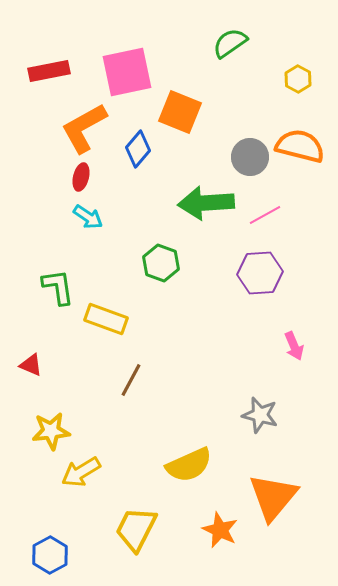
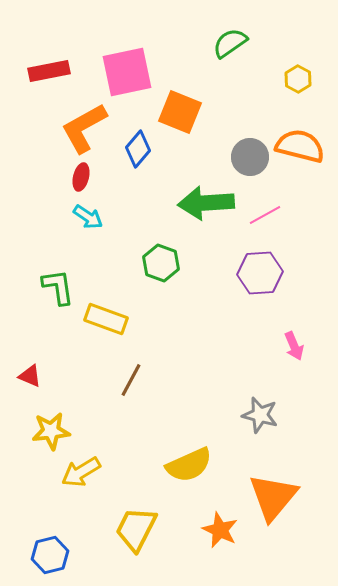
red triangle: moved 1 px left, 11 px down
blue hexagon: rotated 15 degrees clockwise
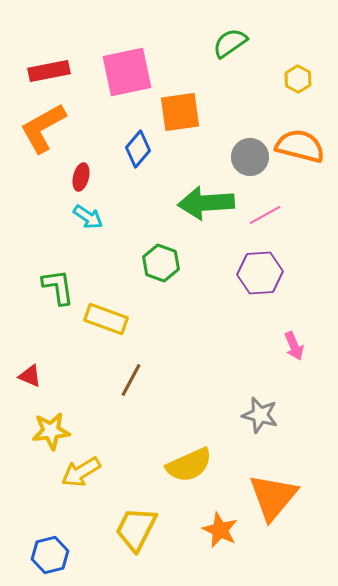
orange square: rotated 30 degrees counterclockwise
orange L-shape: moved 41 px left
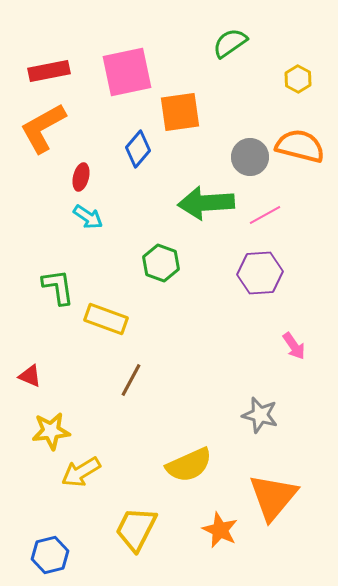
pink arrow: rotated 12 degrees counterclockwise
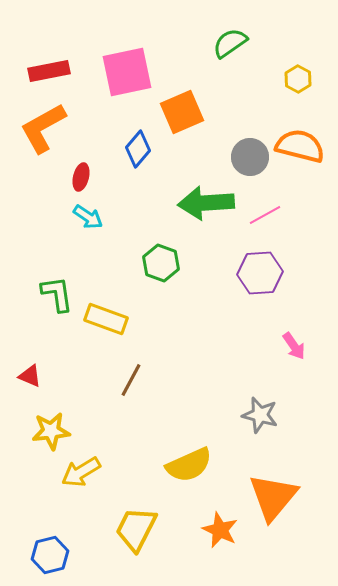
orange square: moved 2 px right; rotated 15 degrees counterclockwise
green L-shape: moved 1 px left, 7 px down
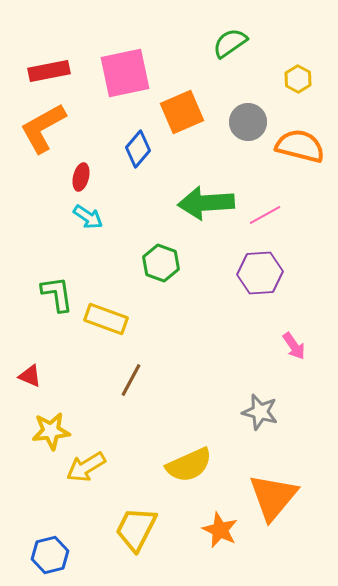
pink square: moved 2 px left, 1 px down
gray circle: moved 2 px left, 35 px up
gray star: moved 3 px up
yellow arrow: moved 5 px right, 5 px up
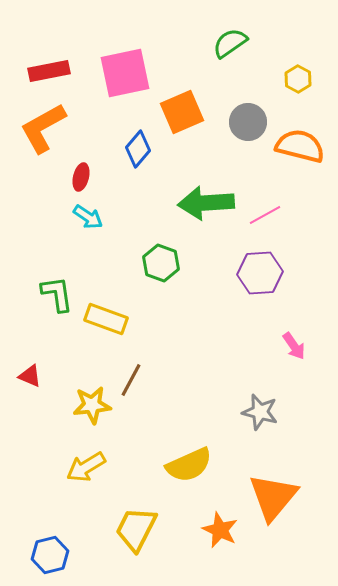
yellow star: moved 41 px right, 26 px up
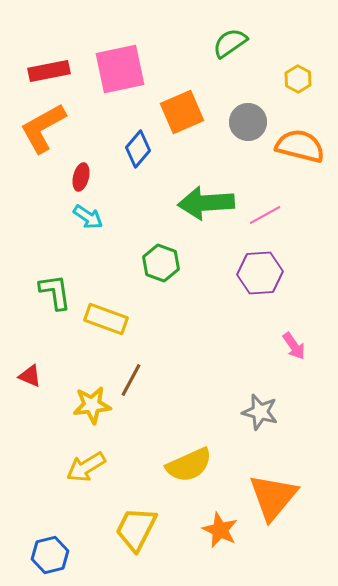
pink square: moved 5 px left, 4 px up
green L-shape: moved 2 px left, 2 px up
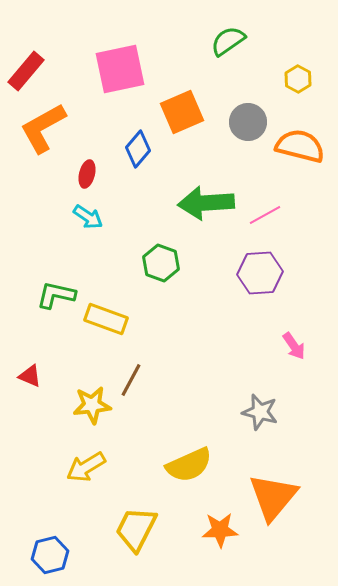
green semicircle: moved 2 px left, 2 px up
red rectangle: moved 23 px left; rotated 39 degrees counterclockwise
red ellipse: moved 6 px right, 3 px up
green L-shape: moved 1 px right, 3 px down; rotated 69 degrees counterclockwise
orange star: rotated 27 degrees counterclockwise
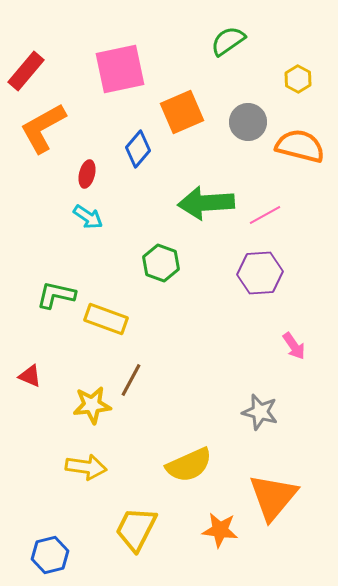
yellow arrow: rotated 141 degrees counterclockwise
orange star: rotated 9 degrees clockwise
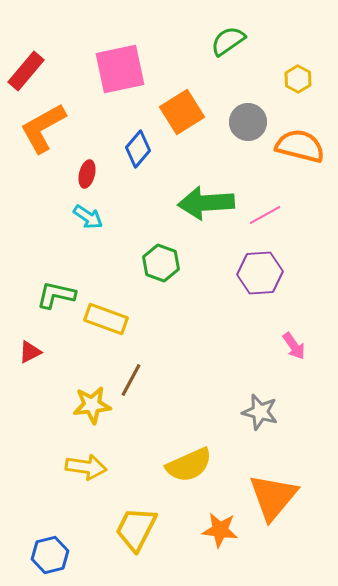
orange square: rotated 9 degrees counterclockwise
red triangle: moved 24 px up; rotated 50 degrees counterclockwise
